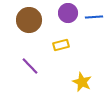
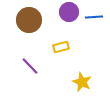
purple circle: moved 1 px right, 1 px up
yellow rectangle: moved 2 px down
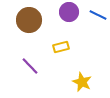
blue line: moved 4 px right, 2 px up; rotated 30 degrees clockwise
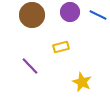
purple circle: moved 1 px right
brown circle: moved 3 px right, 5 px up
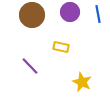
blue line: moved 1 px up; rotated 54 degrees clockwise
yellow rectangle: rotated 28 degrees clockwise
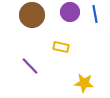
blue line: moved 3 px left
yellow star: moved 2 px right, 1 px down; rotated 18 degrees counterclockwise
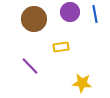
brown circle: moved 2 px right, 4 px down
yellow rectangle: rotated 21 degrees counterclockwise
yellow star: moved 2 px left
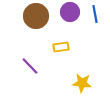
brown circle: moved 2 px right, 3 px up
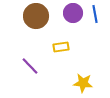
purple circle: moved 3 px right, 1 px down
yellow star: moved 1 px right
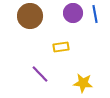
brown circle: moved 6 px left
purple line: moved 10 px right, 8 px down
